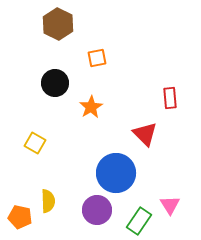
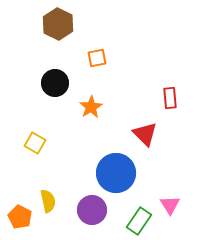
yellow semicircle: rotated 10 degrees counterclockwise
purple circle: moved 5 px left
orange pentagon: rotated 15 degrees clockwise
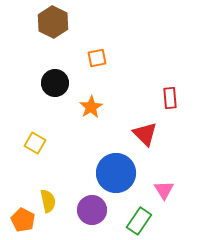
brown hexagon: moved 5 px left, 2 px up
pink triangle: moved 6 px left, 15 px up
orange pentagon: moved 3 px right, 3 px down
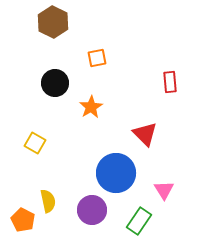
red rectangle: moved 16 px up
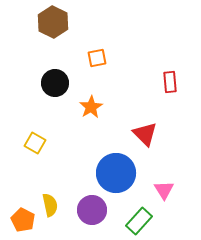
yellow semicircle: moved 2 px right, 4 px down
green rectangle: rotated 8 degrees clockwise
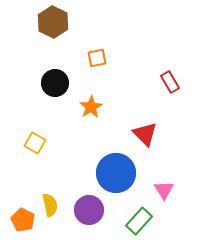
red rectangle: rotated 25 degrees counterclockwise
purple circle: moved 3 px left
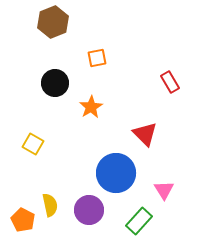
brown hexagon: rotated 12 degrees clockwise
yellow square: moved 2 px left, 1 px down
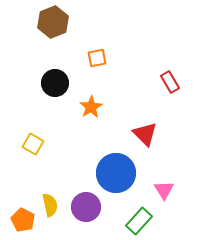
purple circle: moved 3 px left, 3 px up
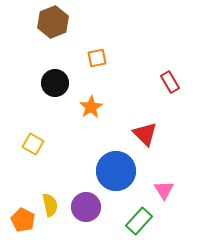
blue circle: moved 2 px up
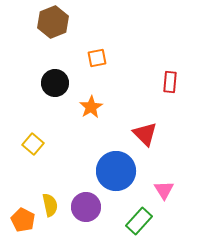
red rectangle: rotated 35 degrees clockwise
yellow square: rotated 10 degrees clockwise
